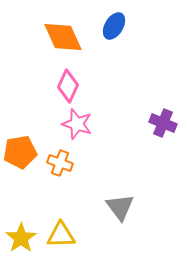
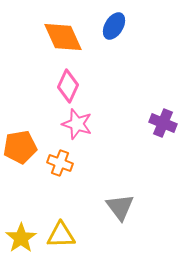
orange pentagon: moved 5 px up
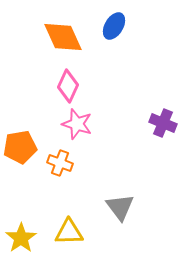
yellow triangle: moved 8 px right, 3 px up
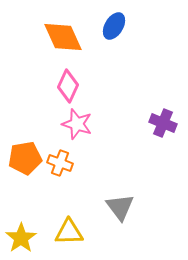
orange pentagon: moved 5 px right, 11 px down
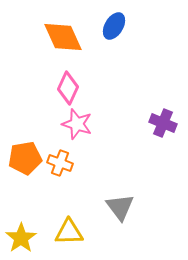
pink diamond: moved 2 px down
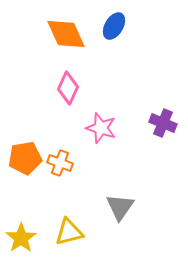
orange diamond: moved 3 px right, 3 px up
pink star: moved 24 px right, 4 px down
gray triangle: rotated 12 degrees clockwise
yellow triangle: rotated 12 degrees counterclockwise
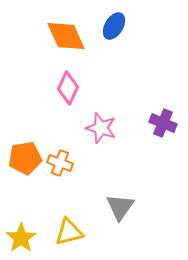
orange diamond: moved 2 px down
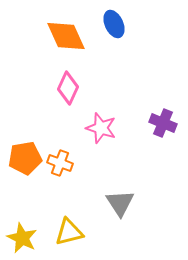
blue ellipse: moved 2 px up; rotated 56 degrees counterclockwise
gray triangle: moved 4 px up; rotated 8 degrees counterclockwise
yellow star: moved 1 px right; rotated 12 degrees counterclockwise
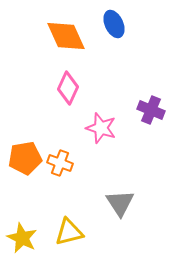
purple cross: moved 12 px left, 13 px up
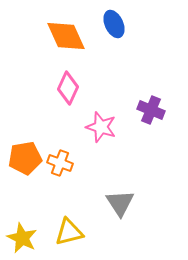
pink star: moved 1 px up
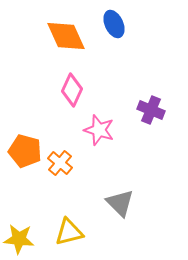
pink diamond: moved 4 px right, 2 px down
pink star: moved 2 px left, 3 px down
orange pentagon: moved 7 px up; rotated 24 degrees clockwise
orange cross: rotated 20 degrees clockwise
gray triangle: rotated 12 degrees counterclockwise
yellow star: moved 3 px left, 1 px down; rotated 20 degrees counterclockwise
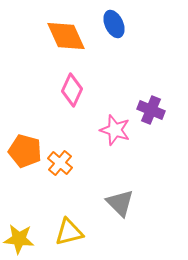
pink star: moved 16 px right
